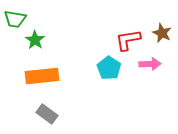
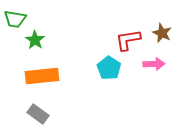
pink arrow: moved 4 px right
gray rectangle: moved 9 px left
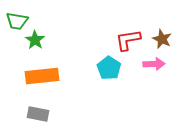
green trapezoid: moved 2 px right, 2 px down
brown star: moved 6 px down
gray rectangle: rotated 25 degrees counterclockwise
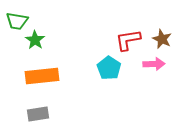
gray rectangle: rotated 20 degrees counterclockwise
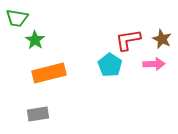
green trapezoid: moved 3 px up
cyan pentagon: moved 1 px right, 3 px up
orange rectangle: moved 7 px right, 3 px up; rotated 8 degrees counterclockwise
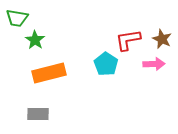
cyan pentagon: moved 4 px left, 1 px up
gray rectangle: rotated 10 degrees clockwise
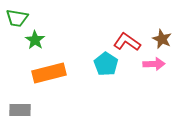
red L-shape: moved 1 px left, 2 px down; rotated 44 degrees clockwise
gray rectangle: moved 18 px left, 4 px up
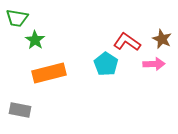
gray rectangle: rotated 10 degrees clockwise
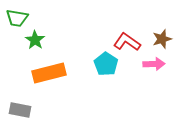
brown star: rotated 30 degrees clockwise
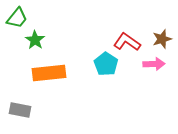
green trapezoid: rotated 60 degrees counterclockwise
orange rectangle: rotated 8 degrees clockwise
